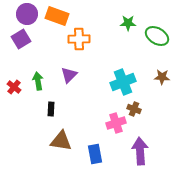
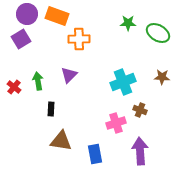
green ellipse: moved 1 px right, 3 px up
brown cross: moved 6 px right, 1 px down
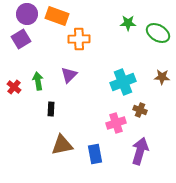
brown triangle: moved 1 px right, 4 px down; rotated 20 degrees counterclockwise
purple arrow: rotated 20 degrees clockwise
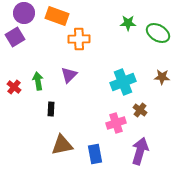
purple circle: moved 3 px left, 1 px up
purple square: moved 6 px left, 2 px up
brown cross: rotated 16 degrees clockwise
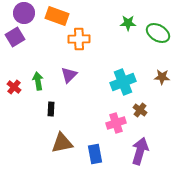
brown triangle: moved 2 px up
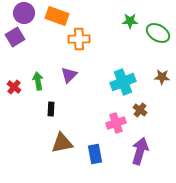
green star: moved 2 px right, 2 px up
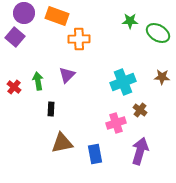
purple square: rotated 18 degrees counterclockwise
purple triangle: moved 2 px left
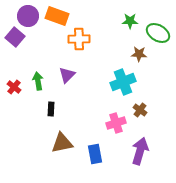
purple circle: moved 4 px right, 3 px down
brown star: moved 23 px left, 23 px up
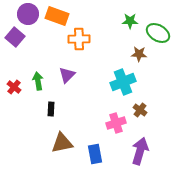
purple circle: moved 2 px up
